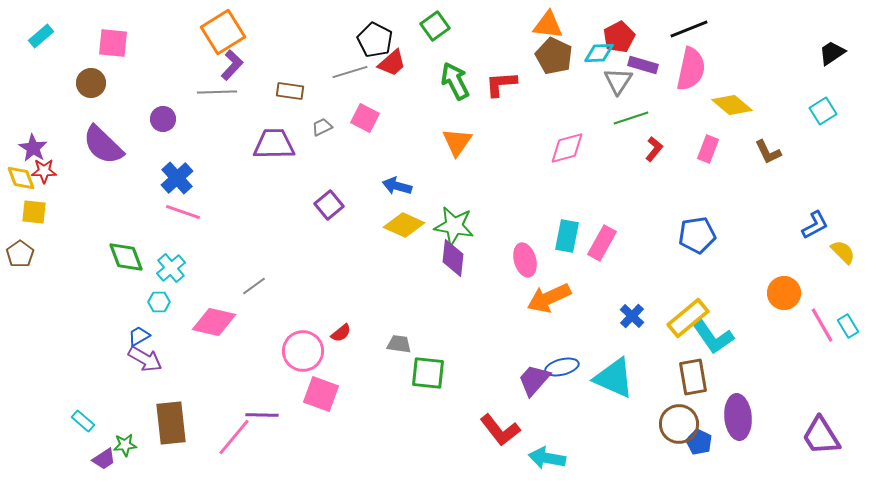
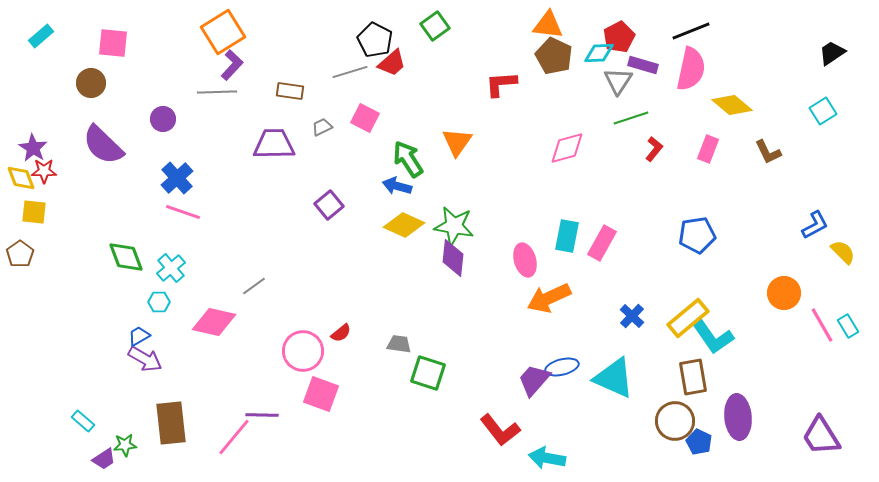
black line at (689, 29): moved 2 px right, 2 px down
green arrow at (455, 81): moved 47 px left, 78 px down; rotated 6 degrees counterclockwise
green square at (428, 373): rotated 12 degrees clockwise
brown circle at (679, 424): moved 4 px left, 3 px up
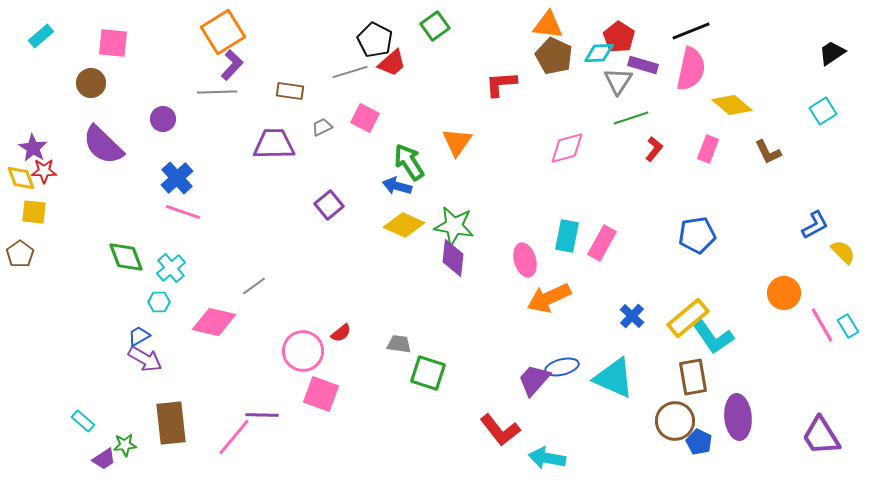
red pentagon at (619, 37): rotated 12 degrees counterclockwise
green arrow at (408, 159): moved 1 px right, 3 px down
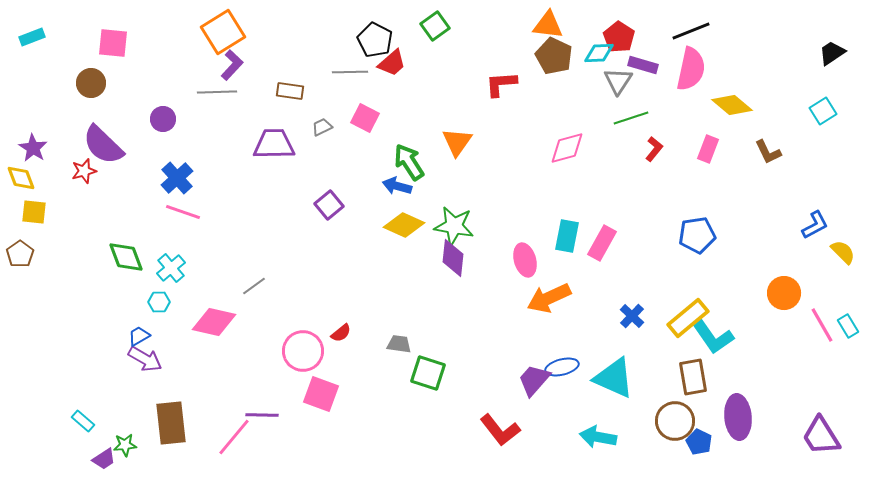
cyan rectangle at (41, 36): moved 9 px left, 1 px down; rotated 20 degrees clockwise
gray line at (350, 72): rotated 16 degrees clockwise
red star at (44, 171): moved 40 px right; rotated 15 degrees counterclockwise
cyan arrow at (547, 458): moved 51 px right, 21 px up
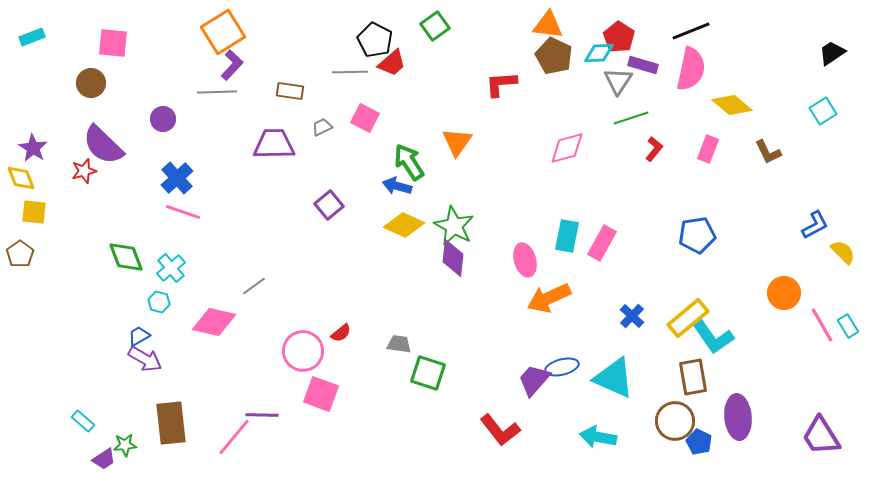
green star at (454, 226): rotated 18 degrees clockwise
cyan hexagon at (159, 302): rotated 15 degrees clockwise
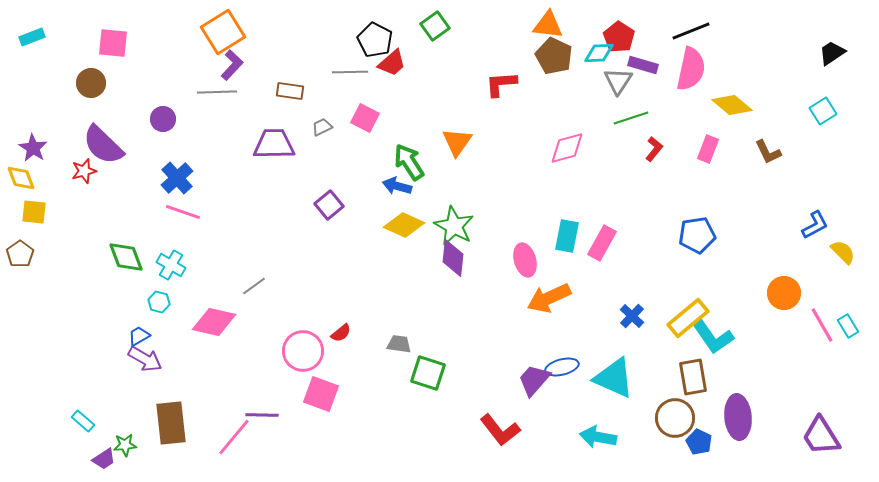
cyan cross at (171, 268): moved 3 px up; rotated 20 degrees counterclockwise
brown circle at (675, 421): moved 3 px up
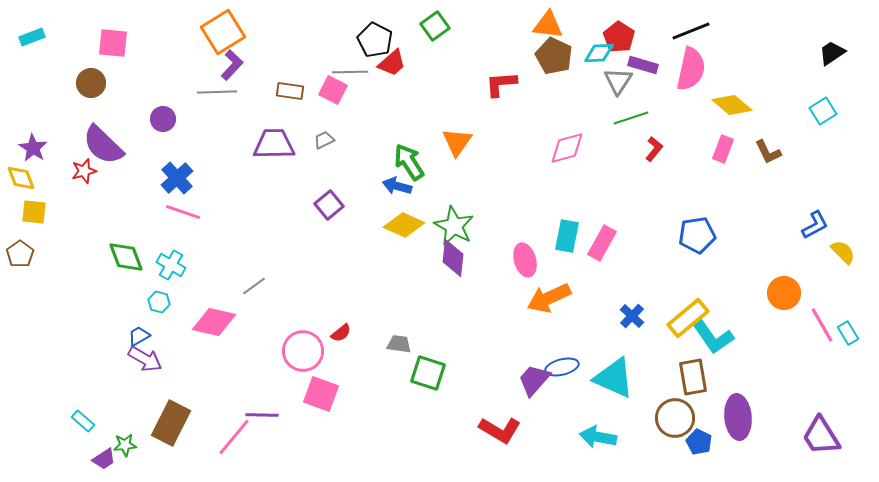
pink square at (365, 118): moved 32 px left, 28 px up
gray trapezoid at (322, 127): moved 2 px right, 13 px down
pink rectangle at (708, 149): moved 15 px right
cyan rectangle at (848, 326): moved 7 px down
brown rectangle at (171, 423): rotated 33 degrees clockwise
red L-shape at (500, 430): rotated 21 degrees counterclockwise
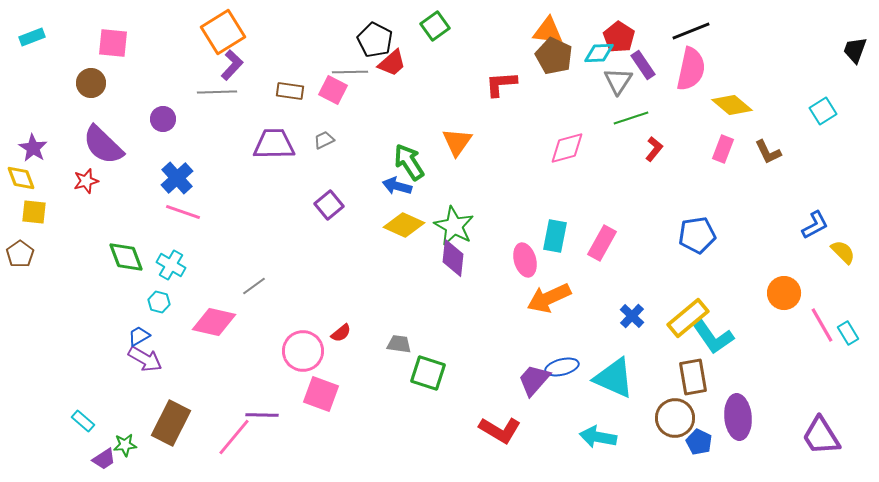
orange triangle at (548, 25): moved 6 px down
black trapezoid at (832, 53): moved 23 px right, 3 px up; rotated 36 degrees counterclockwise
purple rectangle at (643, 65): rotated 40 degrees clockwise
red star at (84, 171): moved 2 px right, 10 px down
cyan rectangle at (567, 236): moved 12 px left
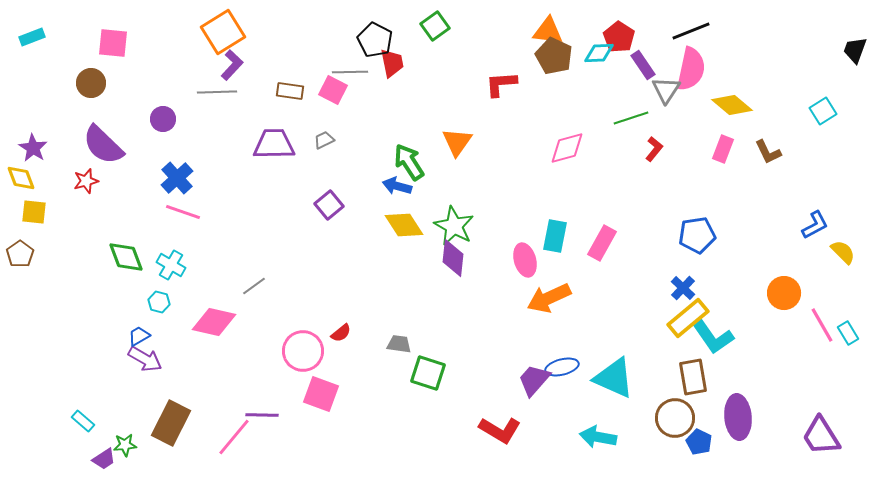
red trapezoid at (392, 63): rotated 60 degrees counterclockwise
gray triangle at (618, 81): moved 48 px right, 9 px down
yellow diamond at (404, 225): rotated 33 degrees clockwise
blue cross at (632, 316): moved 51 px right, 28 px up
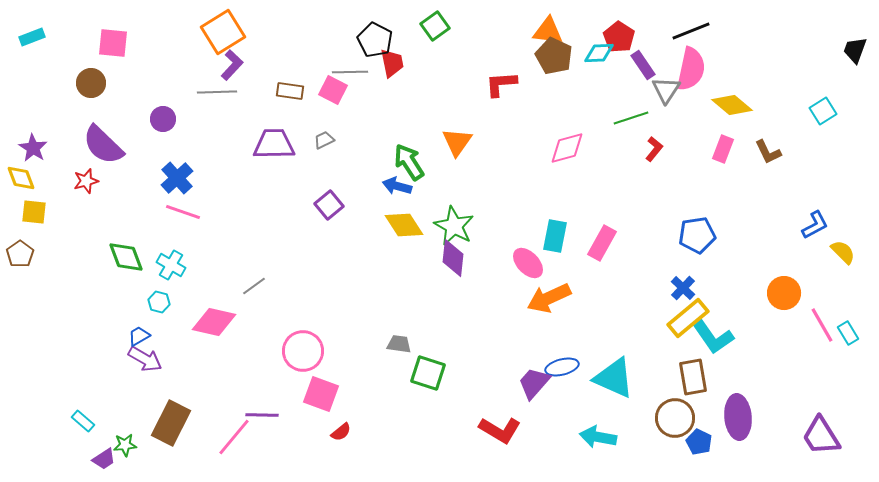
pink ellipse at (525, 260): moved 3 px right, 3 px down; rotated 28 degrees counterclockwise
red semicircle at (341, 333): moved 99 px down
purple trapezoid at (534, 380): moved 3 px down
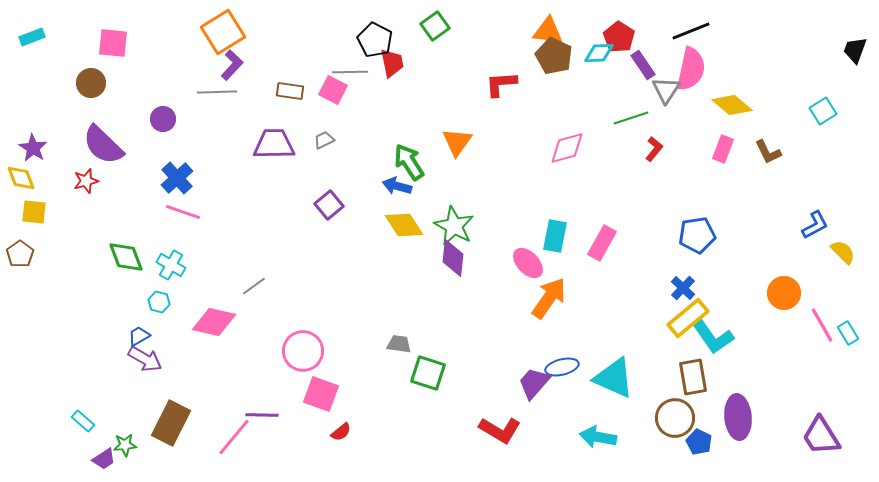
orange arrow at (549, 298): rotated 150 degrees clockwise
